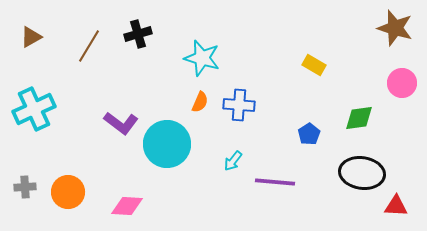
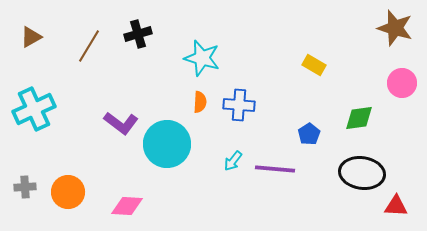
orange semicircle: rotated 20 degrees counterclockwise
purple line: moved 13 px up
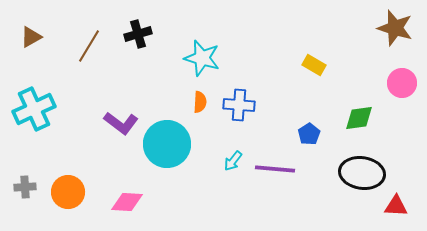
pink diamond: moved 4 px up
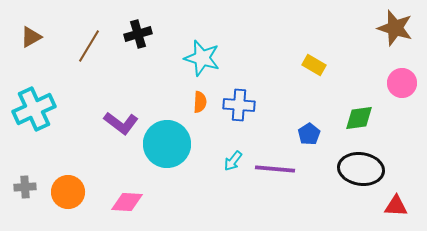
black ellipse: moved 1 px left, 4 px up
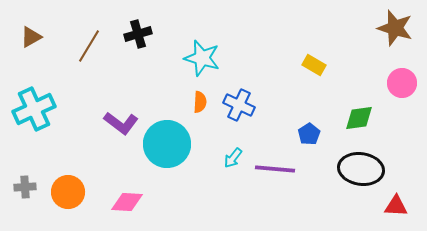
blue cross: rotated 20 degrees clockwise
cyan arrow: moved 3 px up
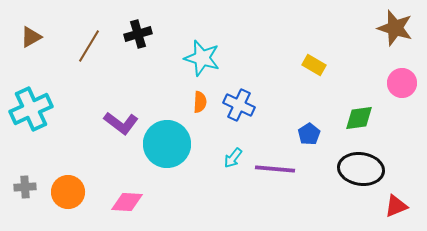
cyan cross: moved 3 px left
red triangle: rotated 25 degrees counterclockwise
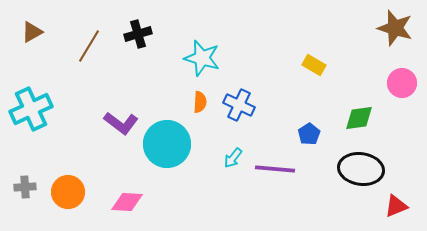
brown triangle: moved 1 px right, 5 px up
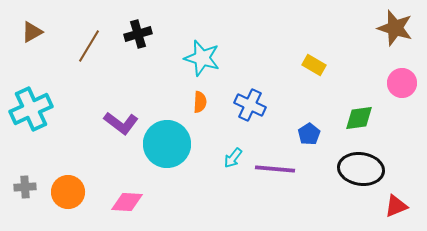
blue cross: moved 11 px right
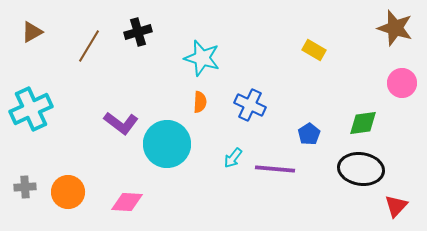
black cross: moved 2 px up
yellow rectangle: moved 15 px up
green diamond: moved 4 px right, 5 px down
red triangle: rotated 25 degrees counterclockwise
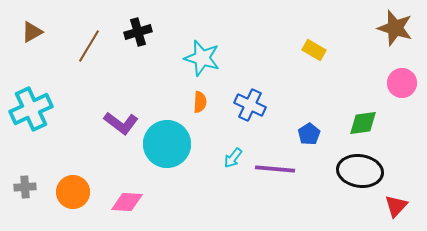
black ellipse: moved 1 px left, 2 px down
orange circle: moved 5 px right
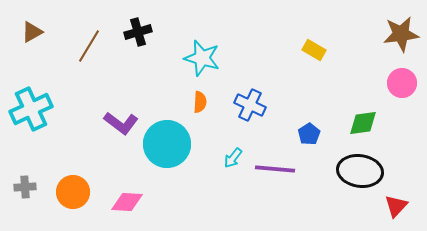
brown star: moved 6 px right, 6 px down; rotated 24 degrees counterclockwise
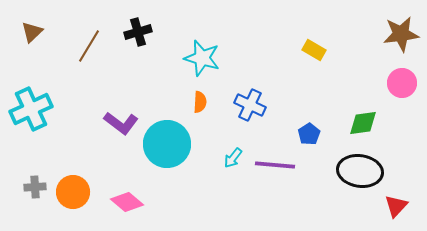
brown triangle: rotated 15 degrees counterclockwise
purple line: moved 4 px up
gray cross: moved 10 px right
pink diamond: rotated 36 degrees clockwise
